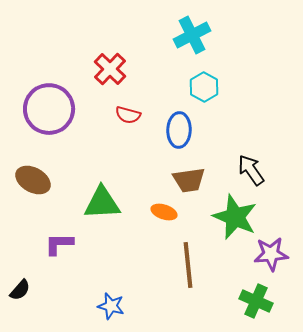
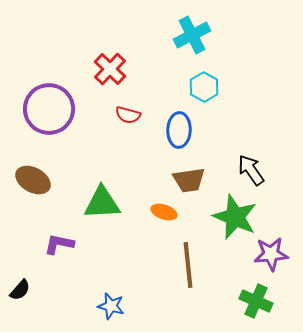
purple L-shape: rotated 12 degrees clockwise
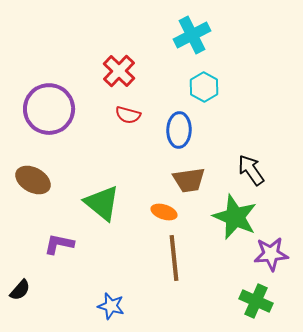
red cross: moved 9 px right, 2 px down
green triangle: rotated 42 degrees clockwise
brown line: moved 14 px left, 7 px up
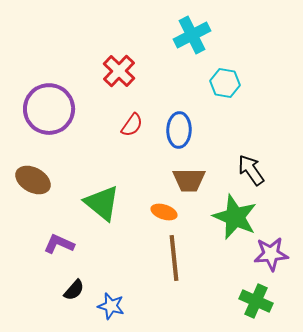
cyan hexagon: moved 21 px right, 4 px up; rotated 20 degrees counterclockwise
red semicircle: moved 4 px right, 10 px down; rotated 70 degrees counterclockwise
brown trapezoid: rotated 8 degrees clockwise
purple L-shape: rotated 12 degrees clockwise
black semicircle: moved 54 px right
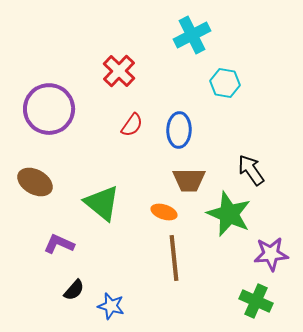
brown ellipse: moved 2 px right, 2 px down
green star: moved 6 px left, 3 px up
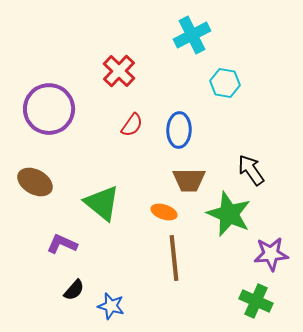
purple L-shape: moved 3 px right
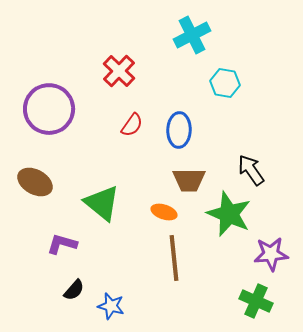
purple L-shape: rotated 8 degrees counterclockwise
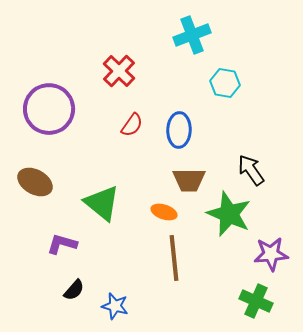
cyan cross: rotated 6 degrees clockwise
blue star: moved 4 px right
